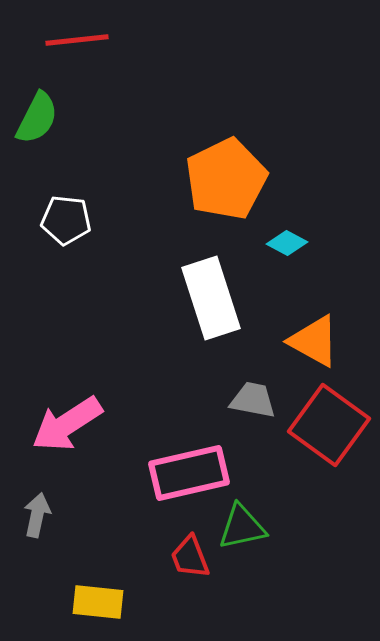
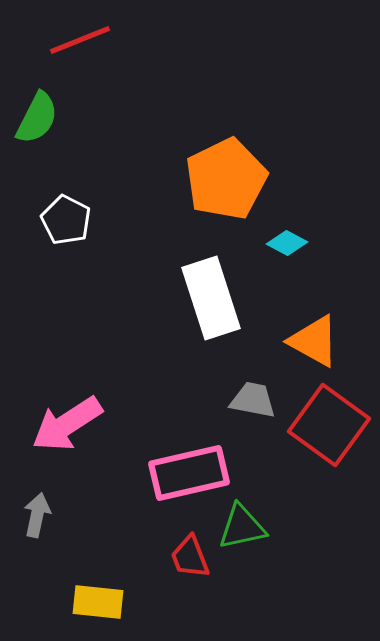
red line: moved 3 px right; rotated 16 degrees counterclockwise
white pentagon: rotated 21 degrees clockwise
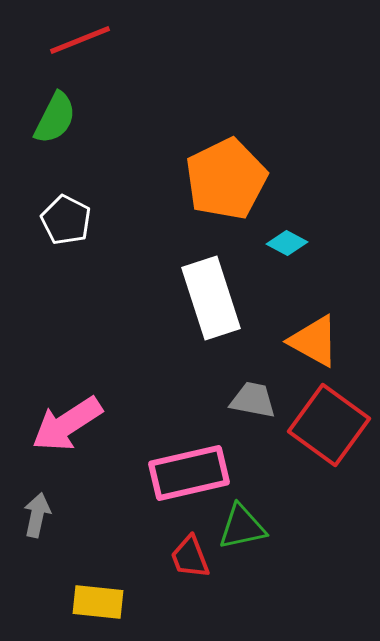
green semicircle: moved 18 px right
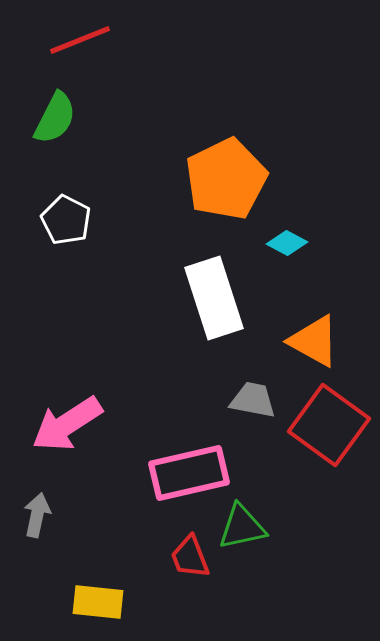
white rectangle: moved 3 px right
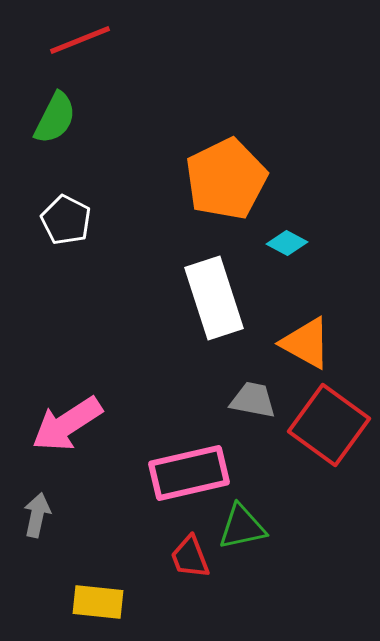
orange triangle: moved 8 px left, 2 px down
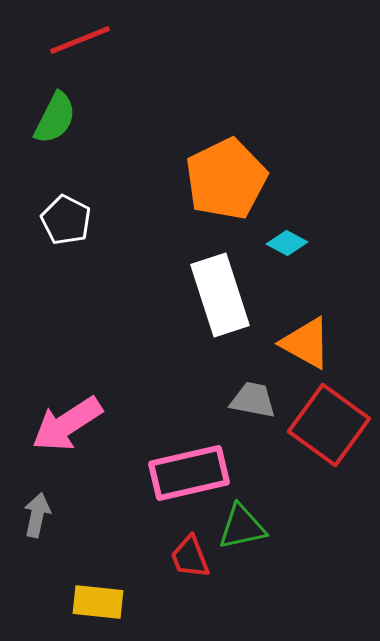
white rectangle: moved 6 px right, 3 px up
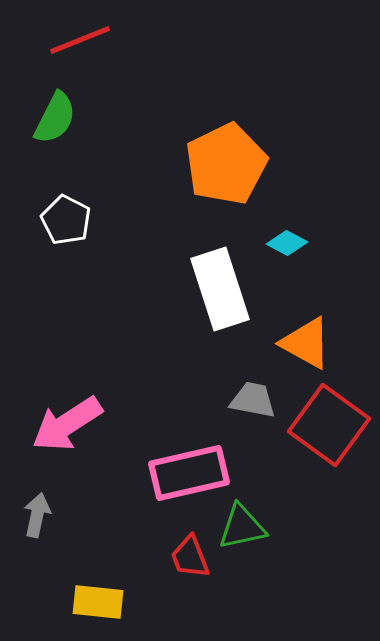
orange pentagon: moved 15 px up
white rectangle: moved 6 px up
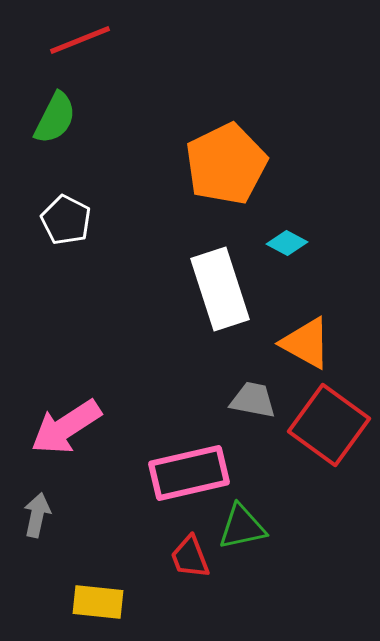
pink arrow: moved 1 px left, 3 px down
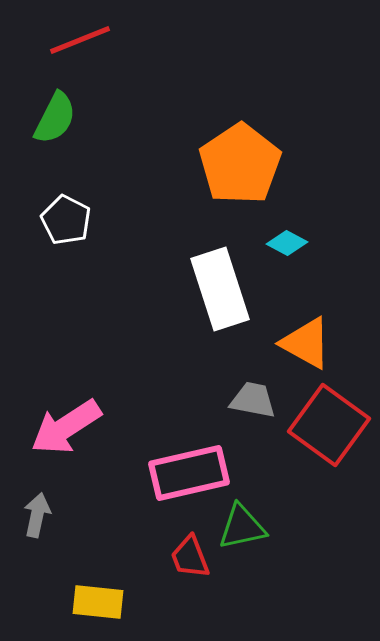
orange pentagon: moved 14 px right; rotated 8 degrees counterclockwise
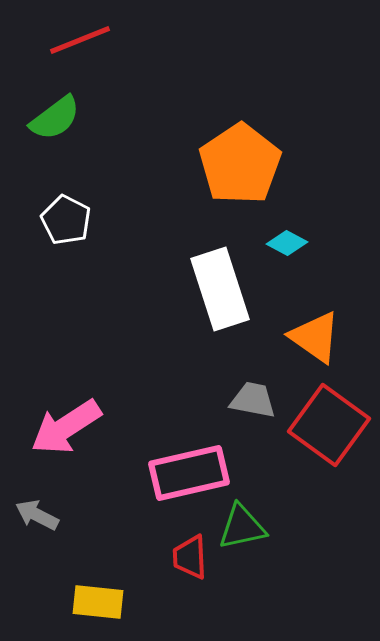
green semicircle: rotated 26 degrees clockwise
orange triangle: moved 9 px right, 6 px up; rotated 6 degrees clockwise
gray arrow: rotated 75 degrees counterclockwise
red trapezoid: rotated 18 degrees clockwise
